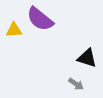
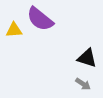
gray arrow: moved 7 px right
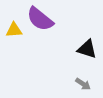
black triangle: moved 9 px up
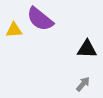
black triangle: rotated 15 degrees counterclockwise
gray arrow: rotated 84 degrees counterclockwise
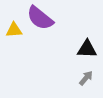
purple semicircle: moved 1 px up
gray arrow: moved 3 px right, 6 px up
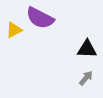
purple semicircle: rotated 12 degrees counterclockwise
yellow triangle: rotated 24 degrees counterclockwise
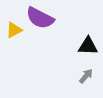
black triangle: moved 1 px right, 3 px up
gray arrow: moved 2 px up
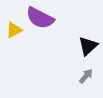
black triangle: rotated 45 degrees counterclockwise
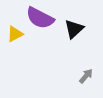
yellow triangle: moved 1 px right, 4 px down
black triangle: moved 14 px left, 17 px up
